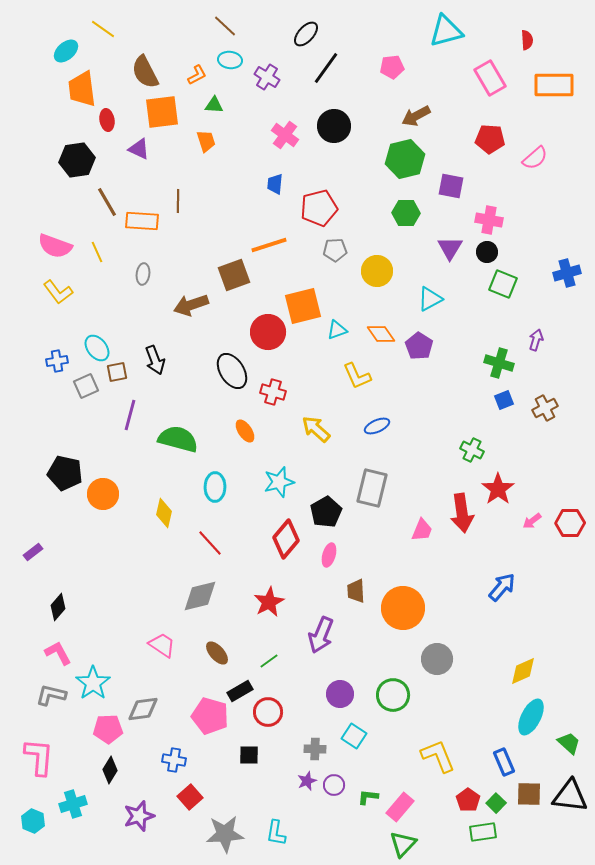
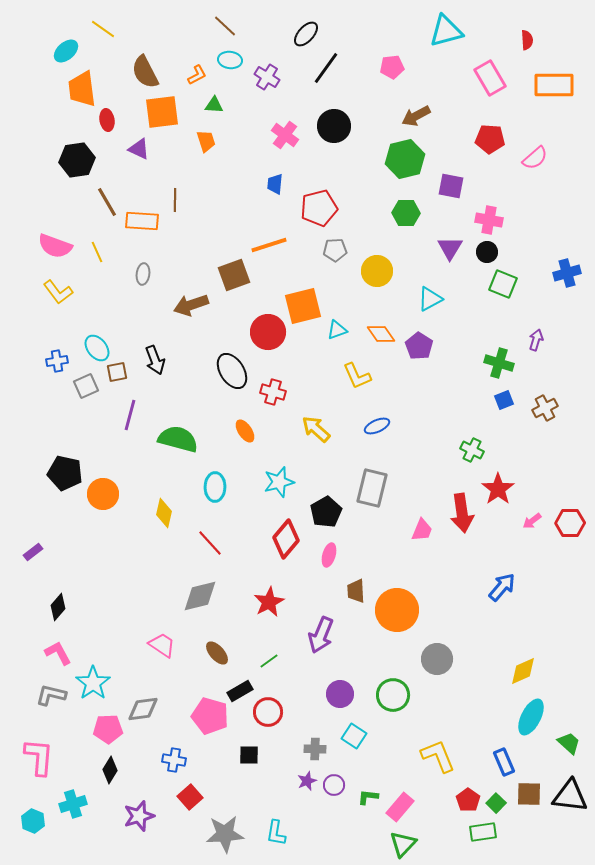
brown line at (178, 201): moved 3 px left, 1 px up
orange circle at (403, 608): moved 6 px left, 2 px down
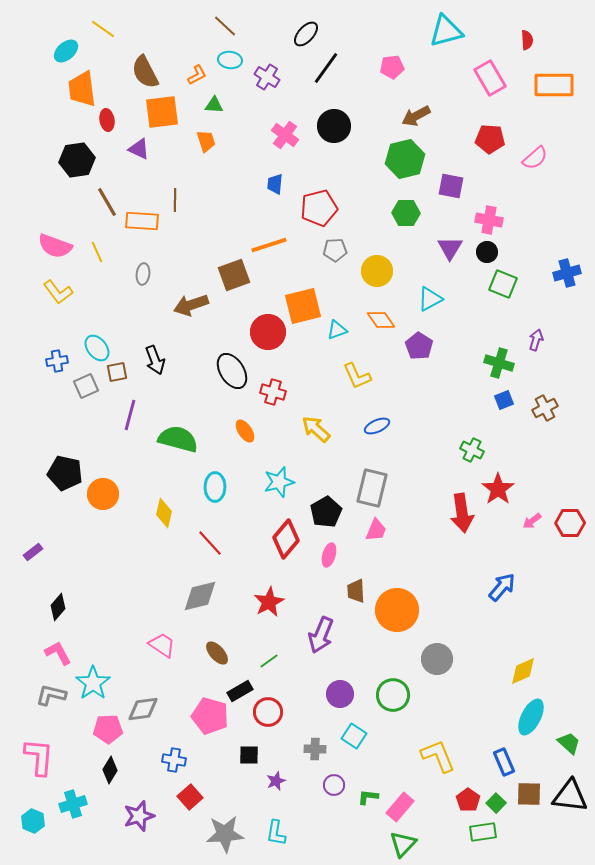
orange diamond at (381, 334): moved 14 px up
pink trapezoid at (422, 530): moved 46 px left
purple star at (307, 781): moved 31 px left
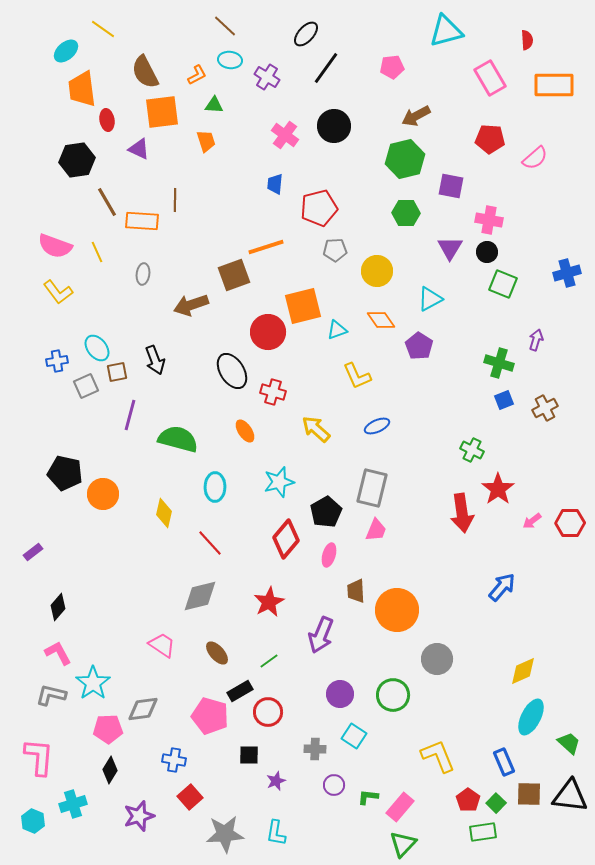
orange line at (269, 245): moved 3 px left, 2 px down
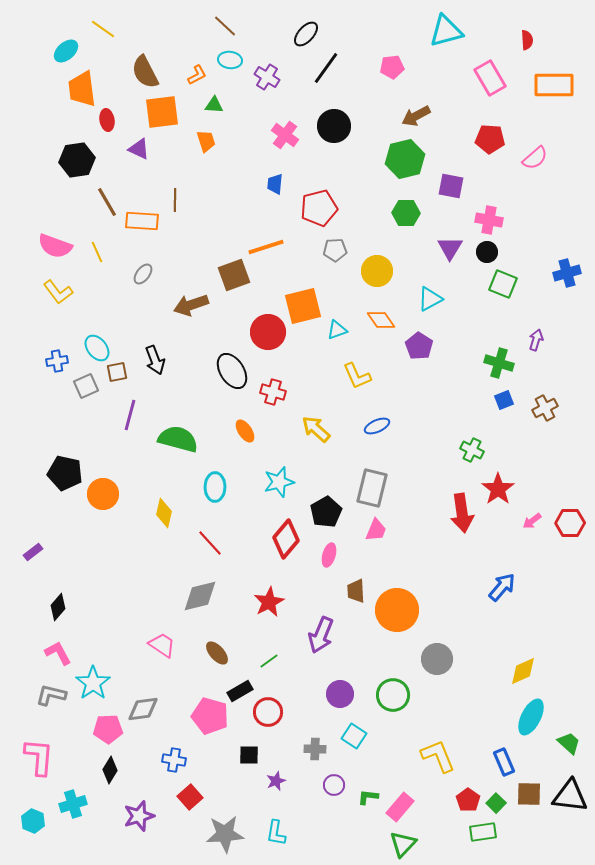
gray ellipse at (143, 274): rotated 30 degrees clockwise
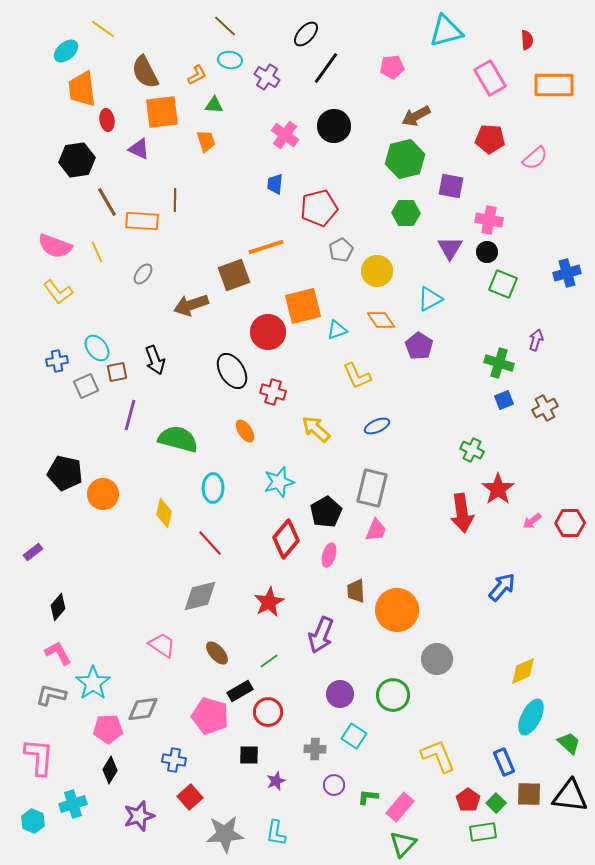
gray pentagon at (335, 250): moved 6 px right; rotated 25 degrees counterclockwise
cyan ellipse at (215, 487): moved 2 px left, 1 px down
